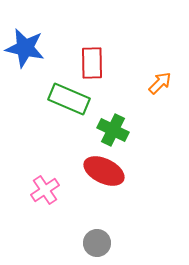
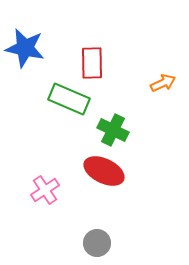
orange arrow: moved 3 px right; rotated 20 degrees clockwise
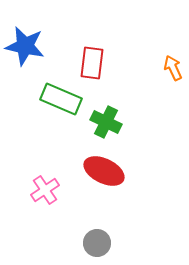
blue star: moved 2 px up
red rectangle: rotated 8 degrees clockwise
orange arrow: moved 10 px right, 15 px up; rotated 90 degrees counterclockwise
green rectangle: moved 8 px left
green cross: moved 7 px left, 8 px up
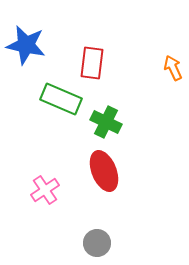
blue star: moved 1 px right, 1 px up
red ellipse: rotated 42 degrees clockwise
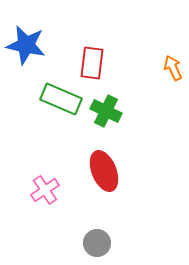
green cross: moved 11 px up
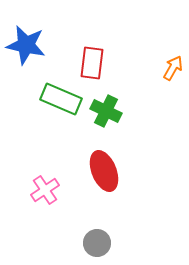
orange arrow: rotated 55 degrees clockwise
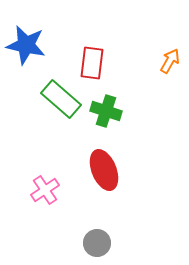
orange arrow: moved 3 px left, 7 px up
green rectangle: rotated 18 degrees clockwise
green cross: rotated 8 degrees counterclockwise
red ellipse: moved 1 px up
